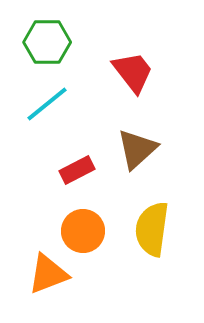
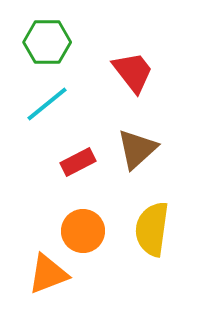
red rectangle: moved 1 px right, 8 px up
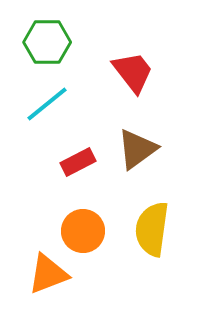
brown triangle: rotated 6 degrees clockwise
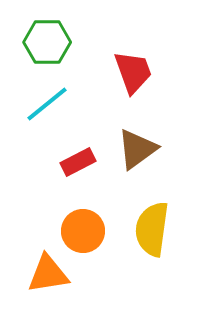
red trapezoid: rotated 18 degrees clockwise
orange triangle: rotated 12 degrees clockwise
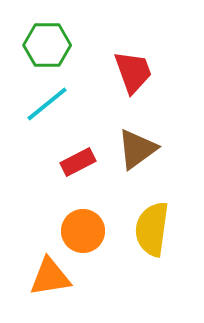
green hexagon: moved 3 px down
orange triangle: moved 2 px right, 3 px down
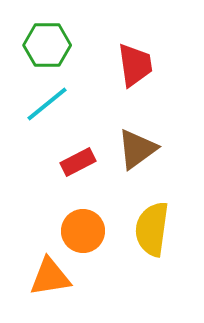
red trapezoid: moved 2 px right, 7 px up; rotated 12 degrees clockwise
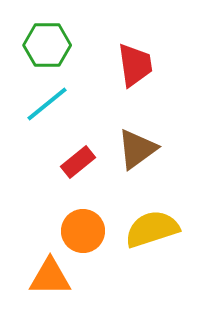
red rectangle: rotated 12 degrees counterclockwise
yellow semicircle: rotated 64 degrees clockwise
orange triangle: rotated 9 degrees clockwise
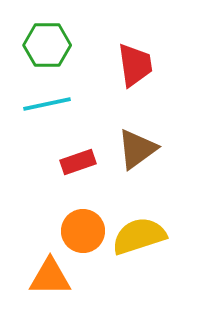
cyan line: rotated 27 degrees clockwise
red rectangle: rotated 20 degrees clockwise
yellow semicircle: moved 13 px left, 7 px down
